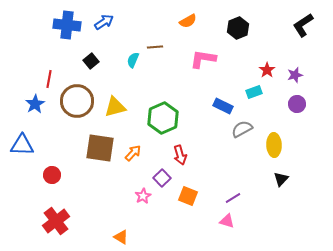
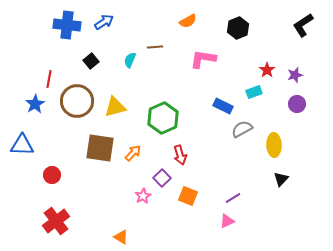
cyan semicircle: moved 3 px left
pink triangle: rotated 42 degrees counterclockwise
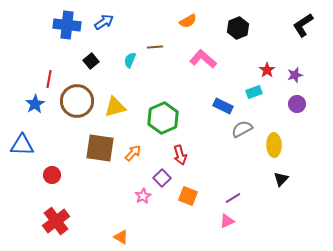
pink L-shape: rotated 32 degrees clockwise
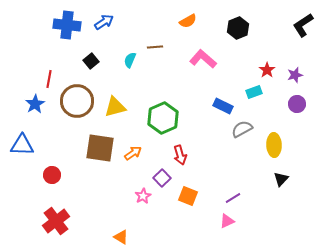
orange arrow: rotated 12 degrees clockwise
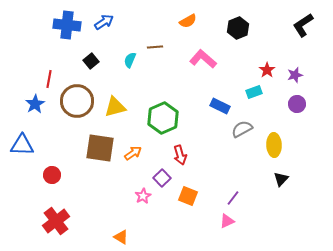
blue rectangle: moved 3 px left
purple line: rotated 21 degrees counterclockwise
